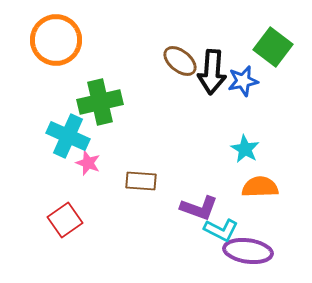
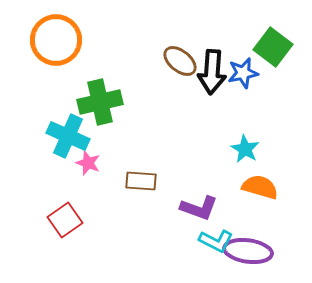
blue star: moved 8 px up
orange semicircle: rotated 18 degrees clockwise
cyan L-shape: moved 5 px left, 11 px down
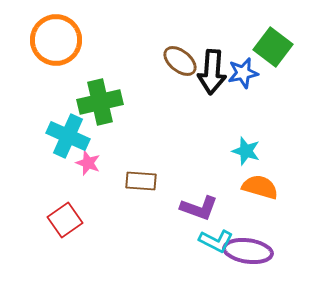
cyan star: moved 1 px right, 2 px down; rotated 12 degrees counterclockwise
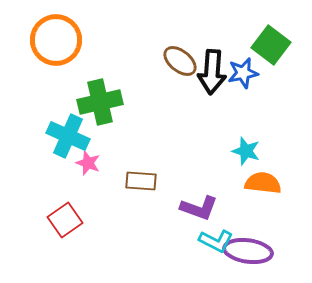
green square: moved 2 px left, 2 px up
orange semicircle: moved 3 px right, 4 px up; rotated 9 degrees counterclockwise
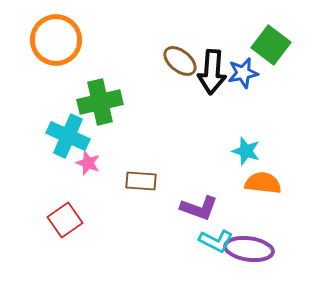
purple ellipse: moved 1 px right, 2 px up
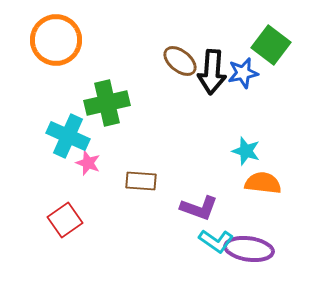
green cross: moved 7 px right, 1 px down
cyan L-shape: rotated 8 degrees clockwise
